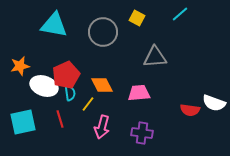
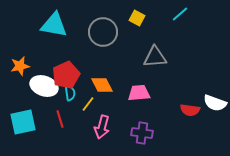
white semicircle: moved 1 px right
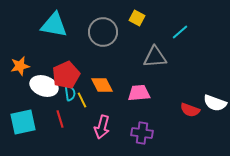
cyan line: moved 18 px down
yellow line: moved 6 px left, 4 px up; rotated 63 degrees counterclockwise
red semicircle: rotated 12 degrees clockwise
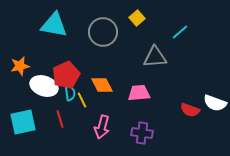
yellow square: rotated 21 degrees clockwise
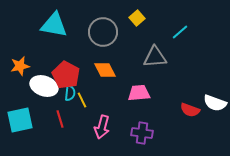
red pentagon: rotated 20 degrees counterclockwise
orange diamond: moved 3 px right, 15 px up
cyan semicircle: rotated 14 degrees clockwise
cyan square: moved 3 px left, 2 px up
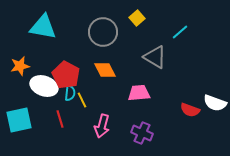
cyan triangle: moved 11 px left, 2 px down
gray triangle: rotated 35 degrees clockwise
cyan square: moved 1 px left
pink arrow: moved 1 px up
purple cross: rotated 15 degrees clockwise
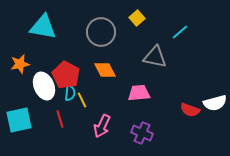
gray circle: moved 2 px left
gray triangle: rotated 20 degrees counterclockwise
orange star: moved 2 px up
white ellipse: rotated 48 degrees clockwise
white semicircle: rotated 35 degrees counterclockwise
pink arrow: rotated 10 degrees clockwise
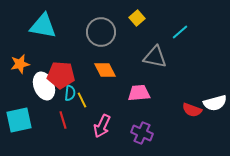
cyan triangle: moved 1 px up
red pentagon: moved 5 px left; rotated 24 degrees counterclockwise
red semicircle: moved 2 px right
red line: moved 3 px right, 1 px down
